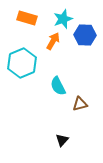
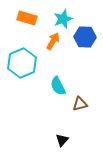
blue hexagon: moved 2 px down
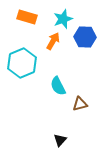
orange rectangle: moved 1 px up
black triangle: moved 2 px left
